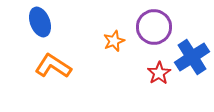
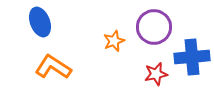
blue cross: rotated 28 degrees clockwise
orange L-shape: moved 1 px down
red star: moved 3 px left, 1 px down; rotated 20 degrees clockwise
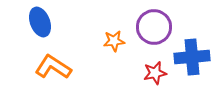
orange star: rotated 15 degrees clockwise
red star: moved 1 px left, 1 px up
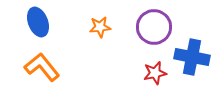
blue ellipse: moved 2 px left
orange star: moved 14 px left, 14 px up
blue cross: rotated 16 degrees clockwise
orange L-shape: moved 11 px left; rotated 18 degrees clockwise
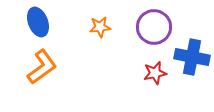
orange L-shape: rotated 93 degrees clockwise
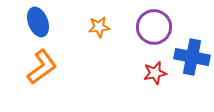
orange star: moved 1 px left
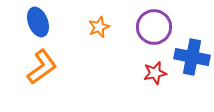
orange star: rotated 15 degrees counterclockwise
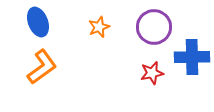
blue cross: rotated 12 degrees counterclockwise
red star: moved 3 px left
